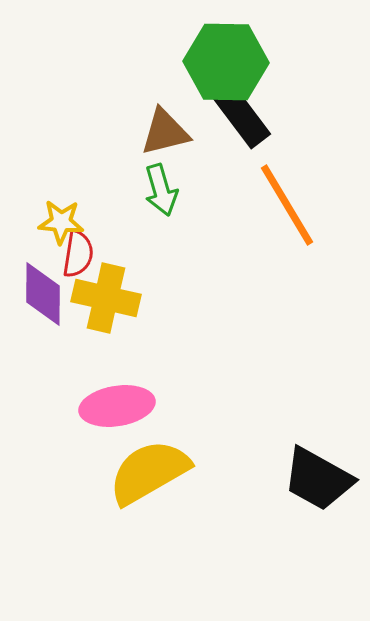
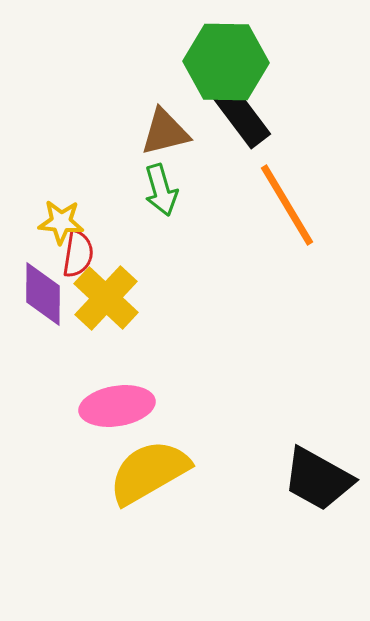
yellow cross: rotated 30 degrees clockwise
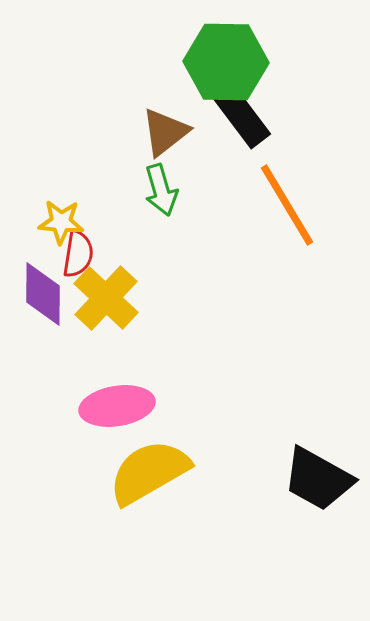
brown triangle: rotated 24 degrees counterclockwise
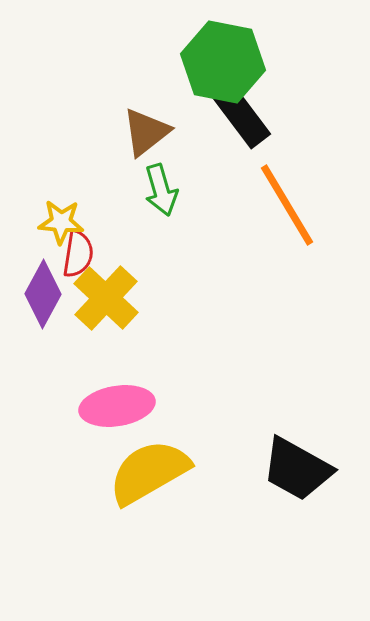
green hexagon: moved 3 px left; rotated 10 degrees clockwise
brown triangle: moved 19 px left
purple diamond: rotated 28 degrees clockwise
black trapezoid: moved 21 px left, 10 px up
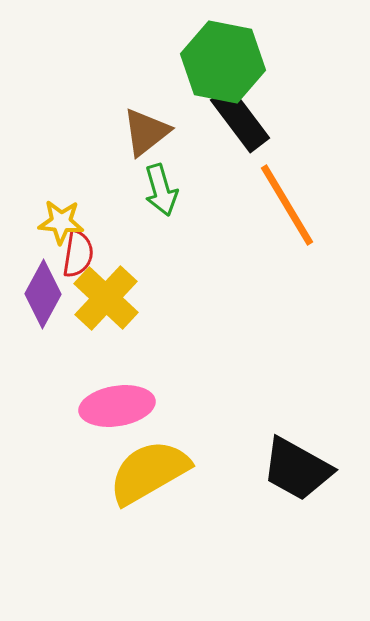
black rectangle: moved 1 px left, 4 px down
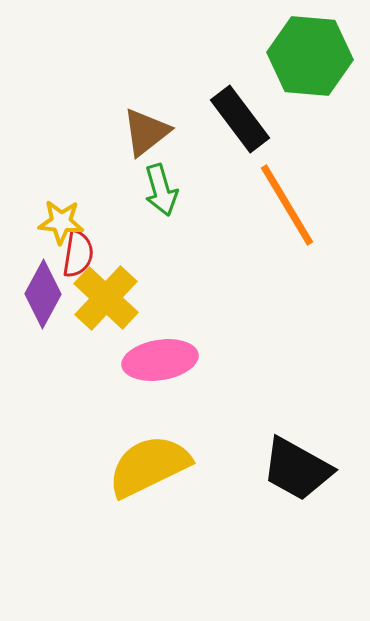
green hexagon: moved 87 px right, 6 px up; rotated 6 degrees counterclockwise
pink ellipse: moved 43 px right, 46 px up
yellow semicircle: moved 6 px up; rotated 4 degrees clockwise
